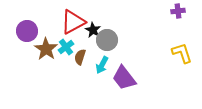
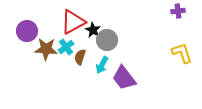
brown star: rotated 30 degrees counterclockwise
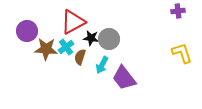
black star: moved 2 px left, 8 px down; rotated 21 degrees counterclockwise
gray circle: moved 2 px right, 1 px up
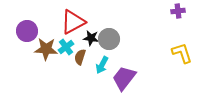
purple trapezoid: rotated 76 degrees clockwise
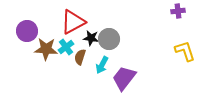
yellow L-shape: moved 3 px right, 2 px up
